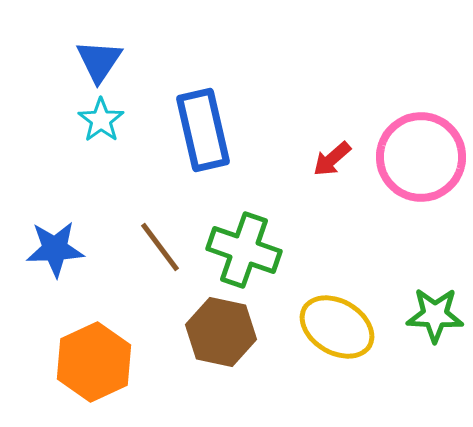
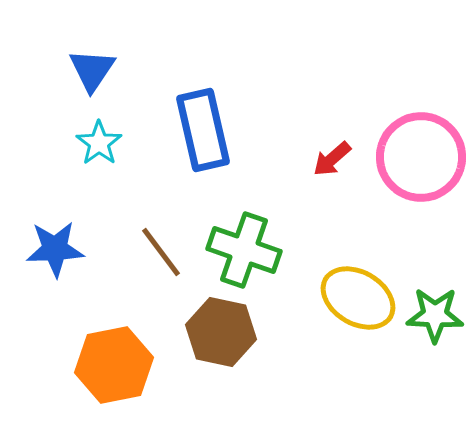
blue triangle: moved 7 px left, 9 px down
cyan star: moved 2 px left, 23 px down
brown line: moved 1 px right, 5 px down
yellow ellipse: moved 21 px right, 29 px up
orange hexagon: moved 20 px right, 3 px down; rotated 14 degrees clockwise
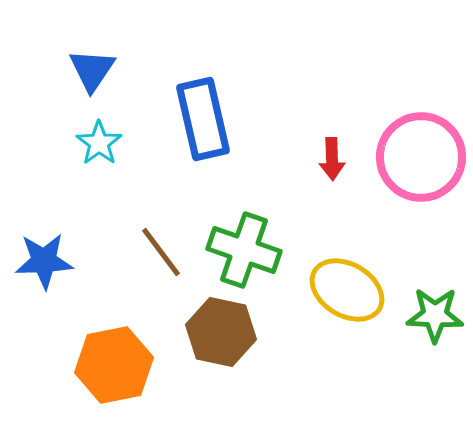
blue rectangle: moved 11 px up
red arrow: rotated 51 degrees counterclockwise
blue star: moved 11 px left, 12 px down
yellow ellipse: moved 11 px left, 8 px up
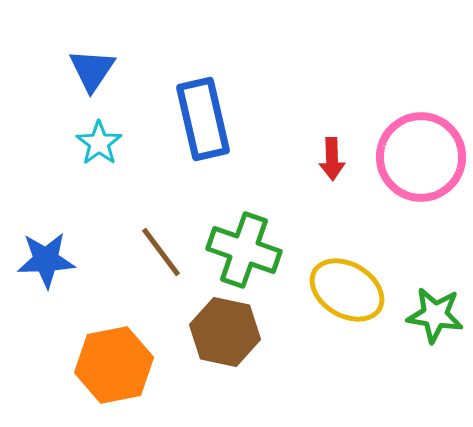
blue star: moved 2 px right, 1 px up
green star: rotated 6 degrees clockwise
brown hexagon: moved 4 px right
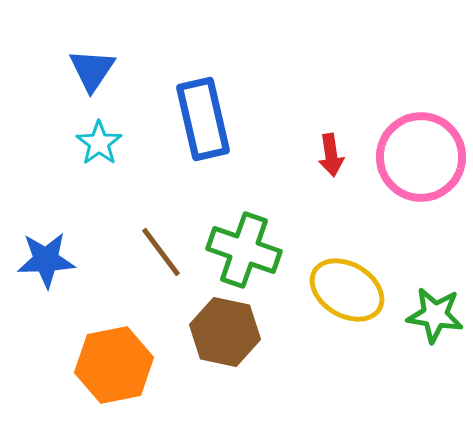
red arrow: moved 1 px left, 4 px up; rotated 6 degrees counterclockwise
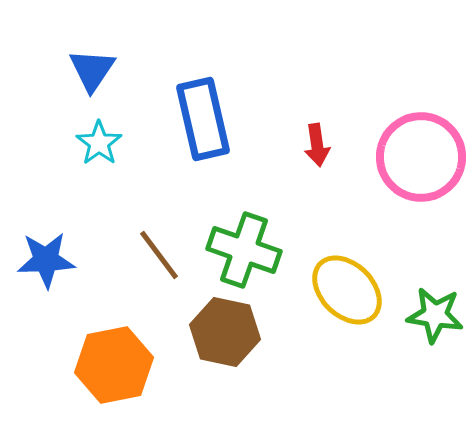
red arrow: moved 14 px left, 10 px up
brown line: moved 2 px left, 3 px down
yellow ellipse: rotated 14 degrees clockwise
